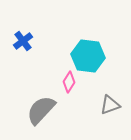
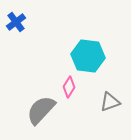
blue cross: moved 7 px left, 19 px up
pink diamond: moved 5 px down
gray triangle: moved 3 px up
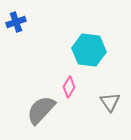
blue cross: rotated 18 degrees clockwise
cyan hexagon: moved 1 px right, 6 px up
gray triangle: rotated 45 degrees counterclockwise
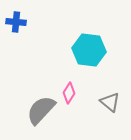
blue cross: rotated 24 degrees clockwise
pink diamond: moved 6 px down
gray triangle: rotated 15 degrees counterclockwise
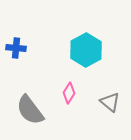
blue cross: moved 26 px down
cyan hexagon: moved 3 px left; rotated 24 degrees clockwise
gray semicircle: moved 11 px left; rotated 80 degrees counterclockwise
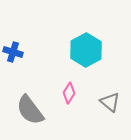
blue cross: moved 3 px left, 4 px down; rotated 12 degrees clockwise
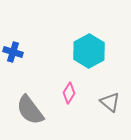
cyan hexagon: moved 3 px right, 1 px down
